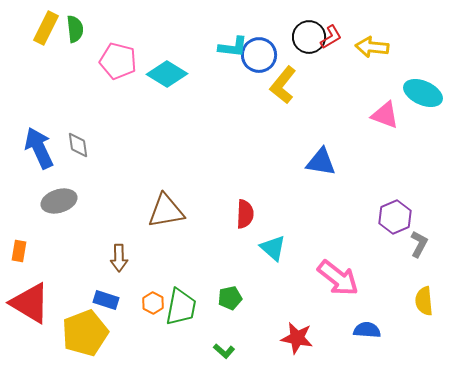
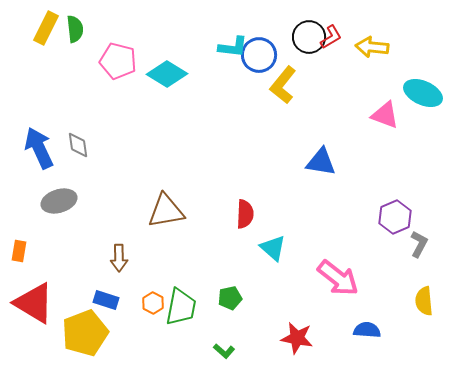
red triangle: moved 4 px right
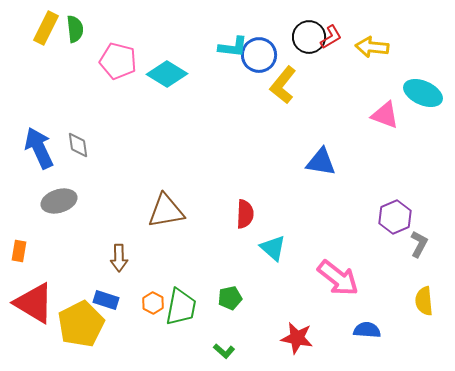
yellow pentagon: moved 4 px left, 9 px up; rotated 6 degrees counterclockwise
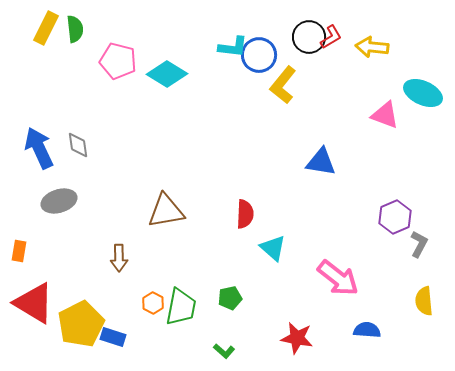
blue rectangle: moved 7 px right, 37 px down
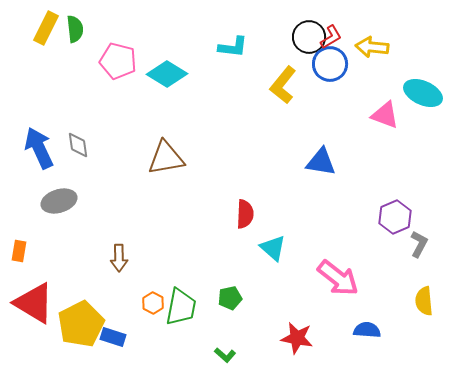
blue circle: moved 71 px right, 9 px down
brown triangle: moved 53 px up
green L-shape: moved 1 px right, 4 px down
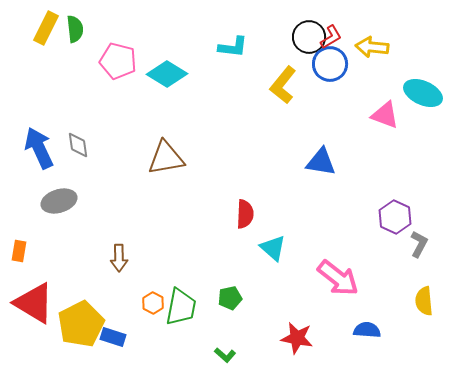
purple hexagon: rotated 12 degrees counterclockwise
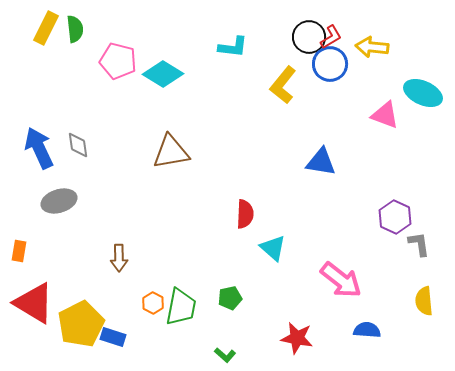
cyan diamond: moved 4 px left
brown triangle: moved 5 px right, 6 px up
gray L-shape: rotated 36 degrees counterclockwise
pink arrow: moved 3 px right, 2 px down
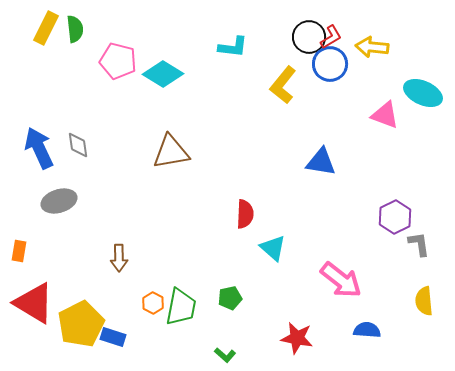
purple hexagon: rotated 8 degrees clockwise
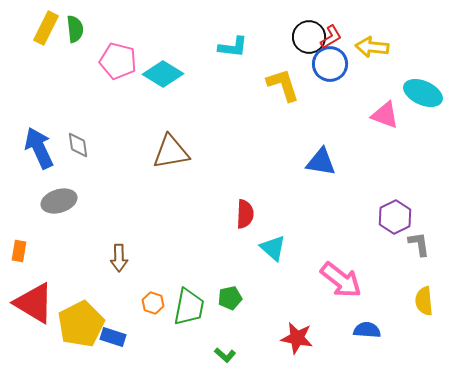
yellow L-shape: rotated 123 degrees clockwise
orange hexagon: rotated 10 degrees counterclockwise
green trapezoid: moved 8 px right
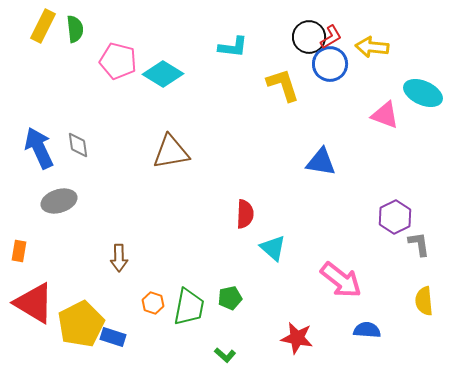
yellow rectangle: moved 3 px left, 2 px up
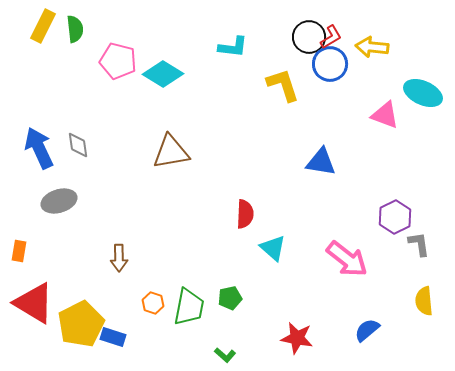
pink arrow: moved 6 px right, 21 px up
blue semicircle: rotated 44 degrees counterclockwise
